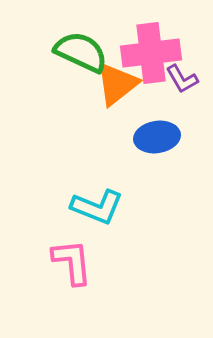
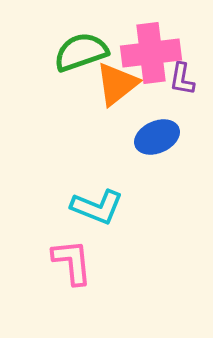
green semicircle: rotated 44 degrees counterclockwise
purple L-shape: rotated 40 degrees clockwise
blue ellipse: rotated 15 degrees counterclockwise
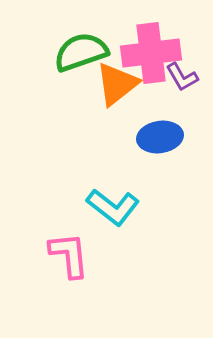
purple L-shape: moved 2 px up; rotated 40 degrees counterclockwise
blue ellipse: moved 3 px right; rotated 15 degrees clockwise
cyan L-shape: moved 16 px right; rotated 16 degrees clockwise
pink L-shape: moved 3 px left, 7 px up
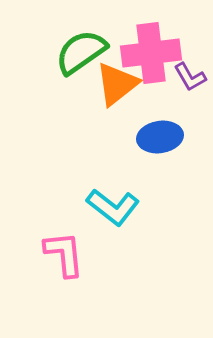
green semicircle: rotated 16 degrees counterclockwise
purple L-shape: moved 8 px right
pink L-shape: moved 5 px left, 1 px up
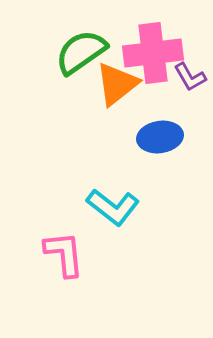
pink cross: moved 2 px right
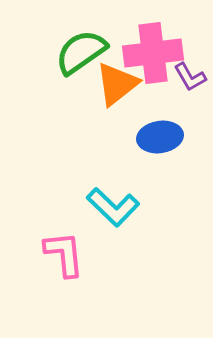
cyan L-shape: rotated 6 degrees clockwise
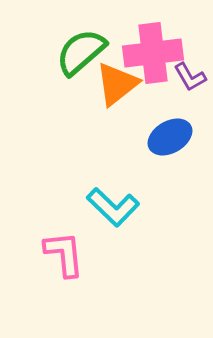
green semicircle: rotated 6 degrees counterclockwise
blue ellipse: moved 10 px right; rotated 21 degrees counterclockwise
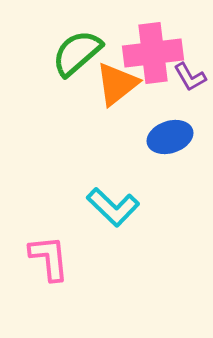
green semicircle: moved 4 px left, 1 px down
blue ellipse: rotated 12 degrees clockwise
pink L-shape: moved 15 px left, 4 px down
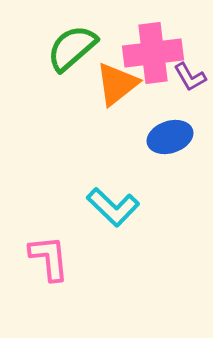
green semicircle: moved 5 px left, 5 px up
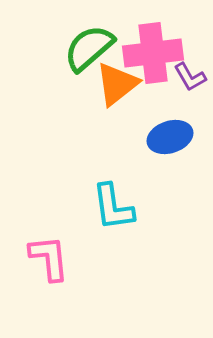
green semicircle: moved 17 px right
cyan L-shape: rotated 38 degrees clockwise
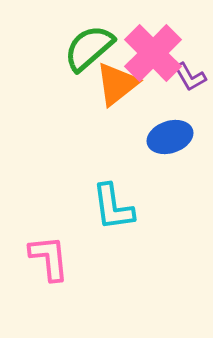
pink cross: rotated 38 degrees counterclockwise
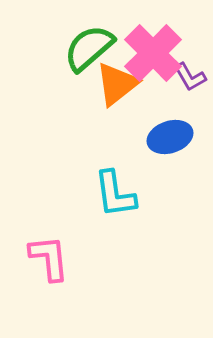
cyan L-shape: moved 2 px right, 13 px up
